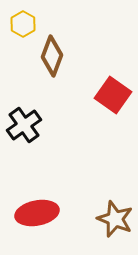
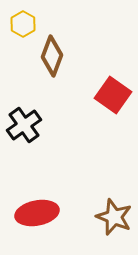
brown star: moved 1 px left, 2 px up
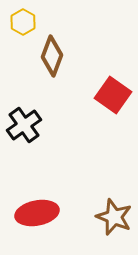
yellow hexagon: moved 2 px up
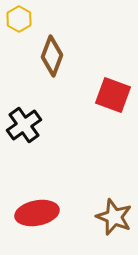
yellow hexagon: moved 4 px left, 3 px up
red square: rotated 15 degrees counterclockwise
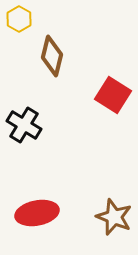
brown diamond: rotated 6 degrees counterclockwise
red square: rotated 12 degrees clockwise
black cross: rotated 24 degrees counterclockwise
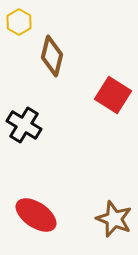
yellow hexagon: moved 3 px down
red ellipse: moved 1 px left, 2 px down; rotated 45 degrees clockwise
brown star: moved 2 px down
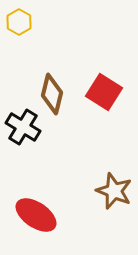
brown diamond: moved 38 px down
red square: moved 9 px left, 3 px up
black cross: moved 1 px left, 2 px down
brown star: moved 28 px up
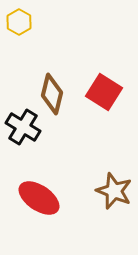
red ellipse: moved 3 px right, 17 px up
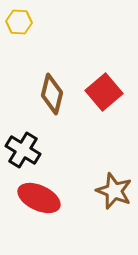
yellow hexagon: rotated 25 degrees counterclockwise
red square: rotated 18 degrees clockwise
black cross: moved 23 px down
red ellipse: rotated 9 degrees counterclockwise
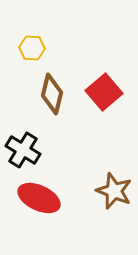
yellow hexagon: moved 13 px right, 26 px down
